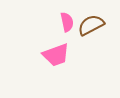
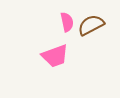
pink trapezoid: moved 1 px left, 1 px down
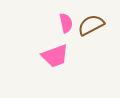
pink semicircle: moved 1 px left, 1 px down
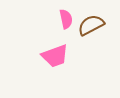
pink semicircle: moved 4 px up
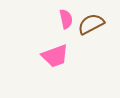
brown semicircle: moved 1 px up
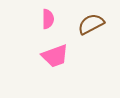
pink semicircle: moved 18 px left; rotated 12 degrees clockwise
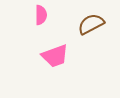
pink semicircle: moved 7 px left, 4 px up
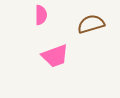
brown semicircle: rotated 12 degrees clockwise
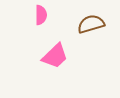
pink trapezoid: rotated 24 degrees counterclockwise
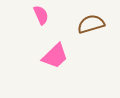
pink semicircle: rotated 24 degrees counterclockwise
